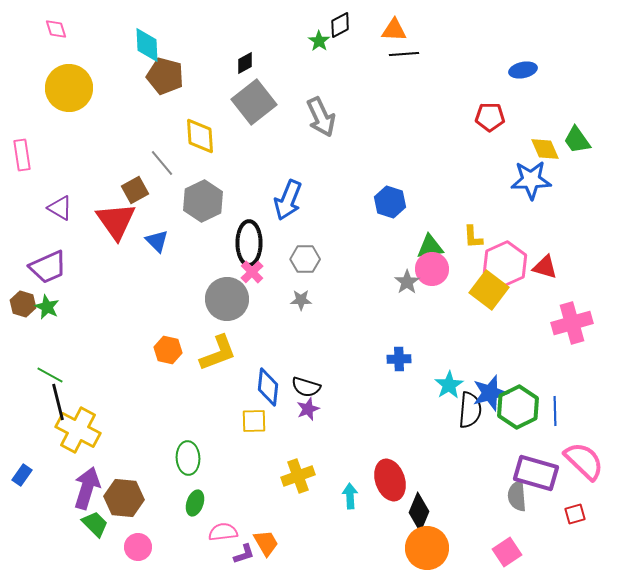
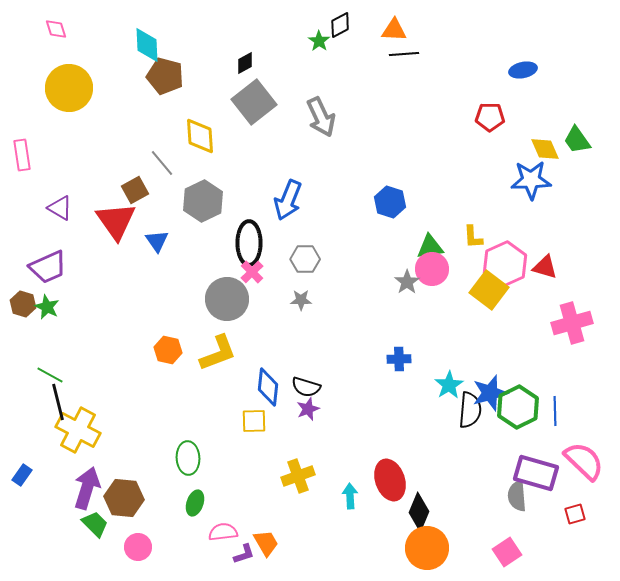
blue triangle at (157, 241): rotated 10 degrees clockwise
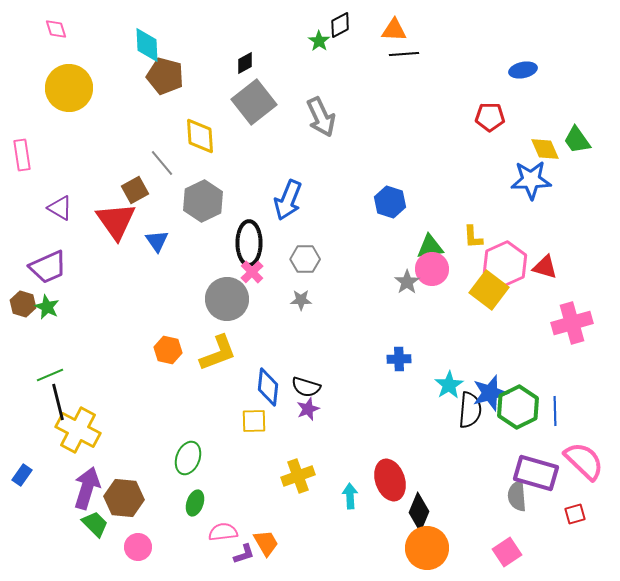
green line at (50, 375): rotated 52 degrees counterclockwise
green ellipse at (188, 458): rotated 24 degrees clockwise
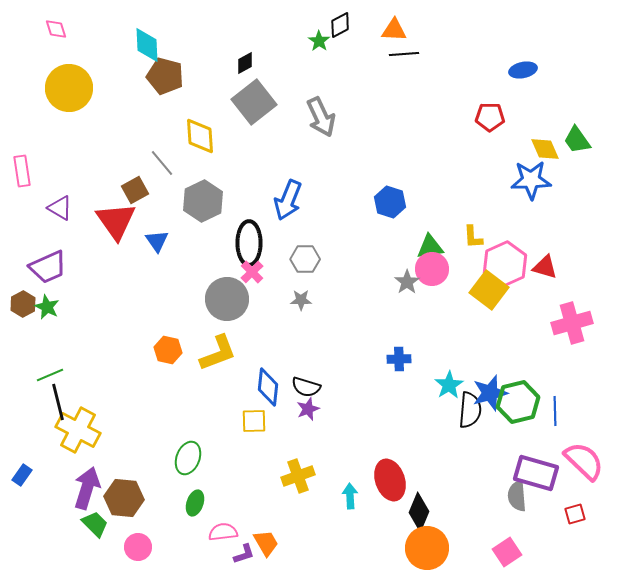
pink rectangle at (22, 155): moved 16 px down
brown hexagon at (23, 304): rotated 15 degrees clockwise
green hexagon at (518, 407): moved 5 px up; rotated 12 degrees clockwise
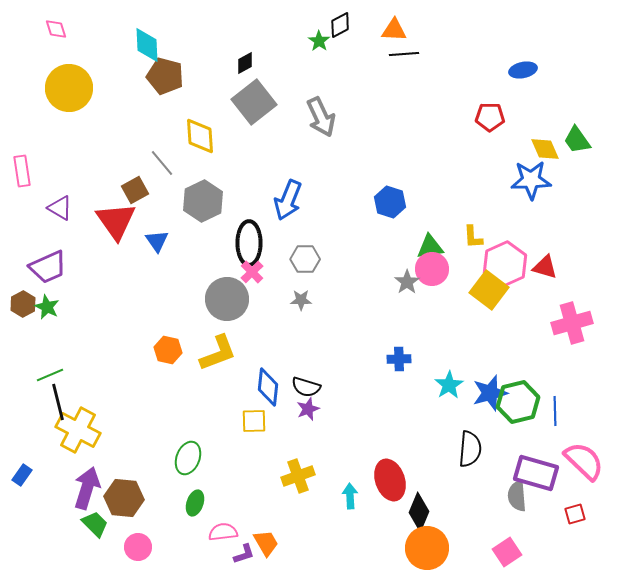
black semicircle at (470, 410): moved 39 px down
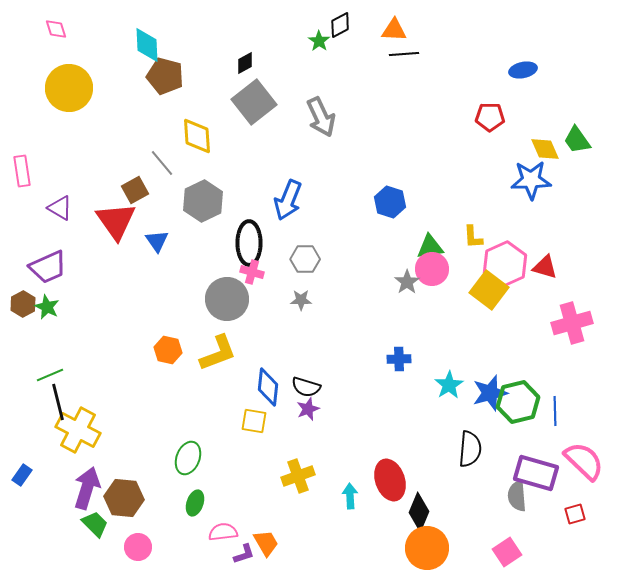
yellow diamond at (200, 136): moved 3 px left
pink cross at (252, 272): rotated 30 degrees counterclockwise
yellow square at (254, 421): rotated 12 degrees clockwise
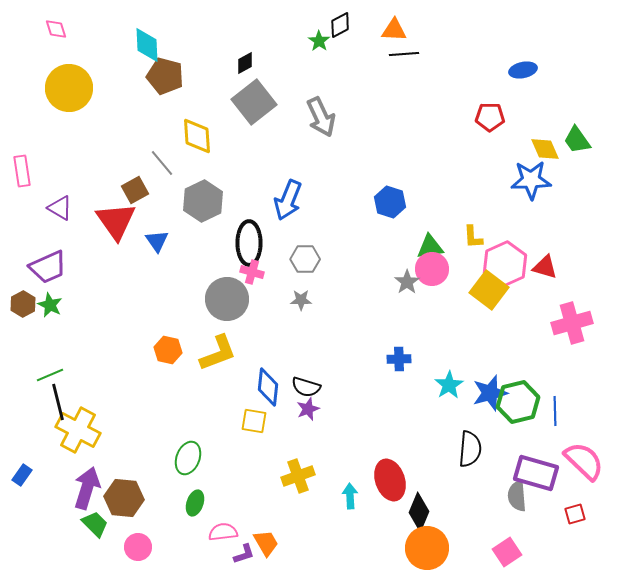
green star at (47, 307): moved 3 px right, 2 px up
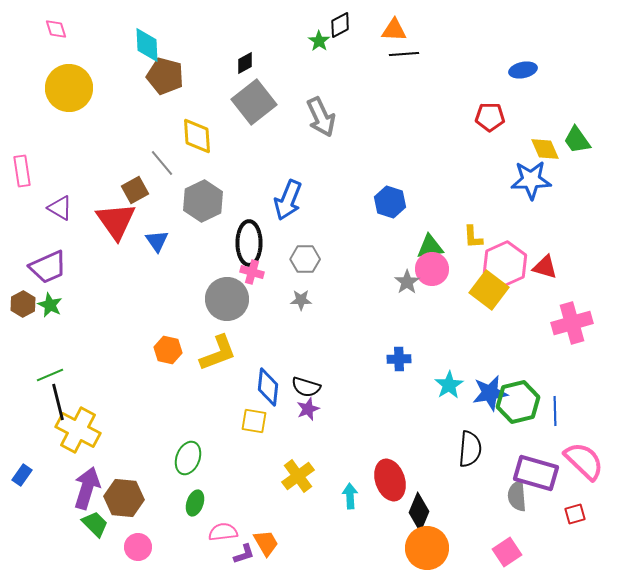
blue star at (490, 393): rotated 6 degrees clockwise
yellow cross at (298, 476): rotated 16 degrees counterclockwise
